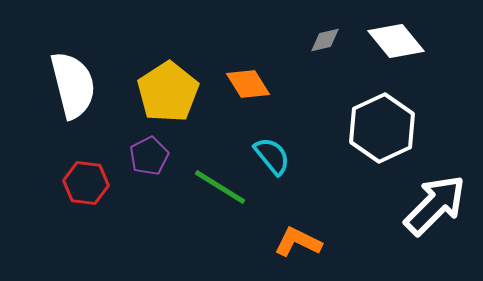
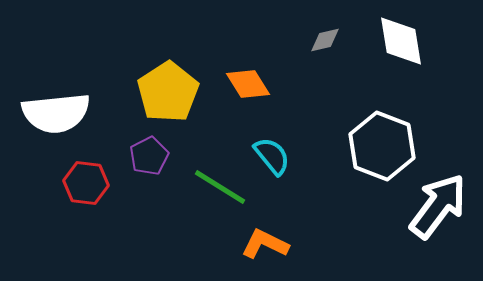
white diamond: moved 5 px right; rotated 30 degrees clockwise
white semicircle: moved 17 px left, 28 px down; rotated 98 degrees clockwise
white hexagon: moved 18 px down; rotated 14 degrees counterclockwise
white arrow: moved 3 px right, 1 px down; rotated 8 degrees counterclockwise
orange L-shape: moved 33 px left, 2 px down
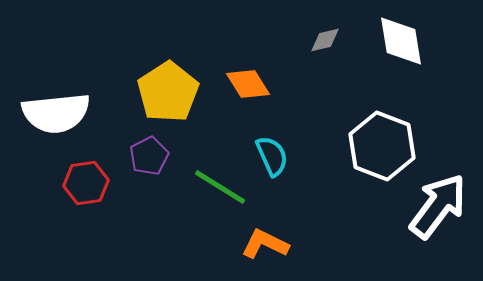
cyan semicircle: rotated 15 degrees clockwise
red hexagon: rotated 15 degrees counterclockwise
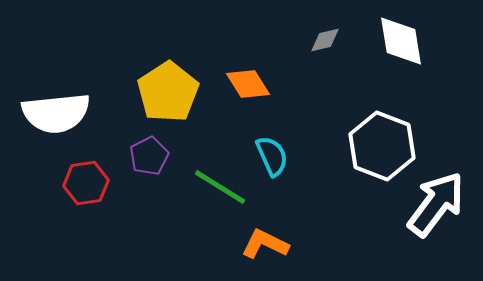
white arrow: moved 2 px left, 2 px up
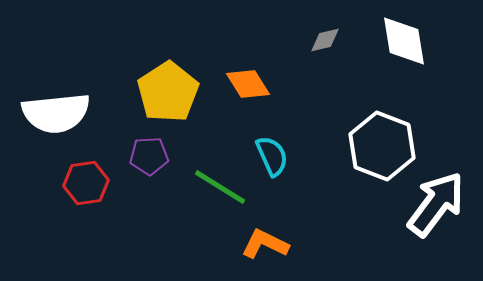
white diamond: moved 3 px right
purple pentagon: rotated 24 degrees clockwise
